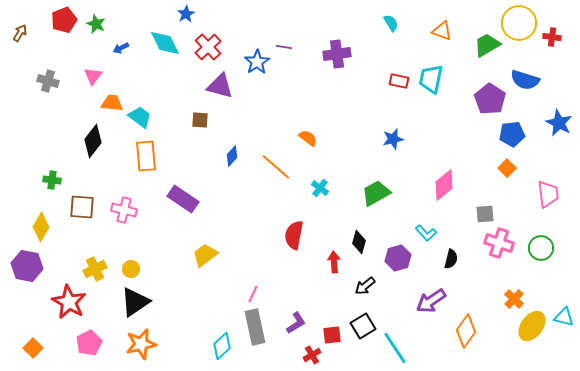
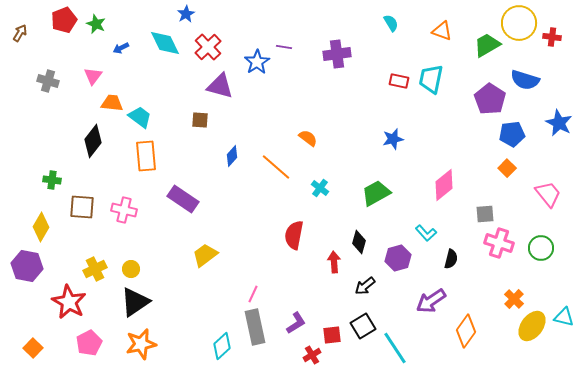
pink trapezoid at (548, 194): rotated 32 degrees counterclockwise
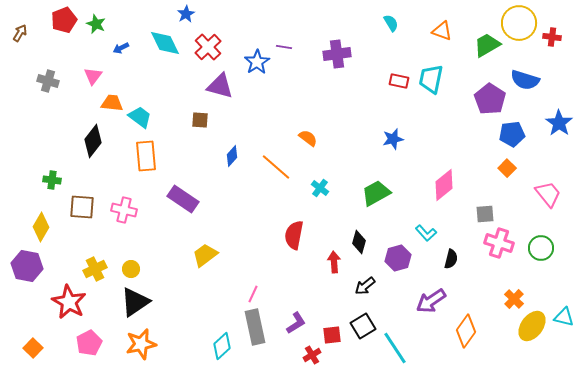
blue star at (559, 123): rotated 8 degrees clockwise
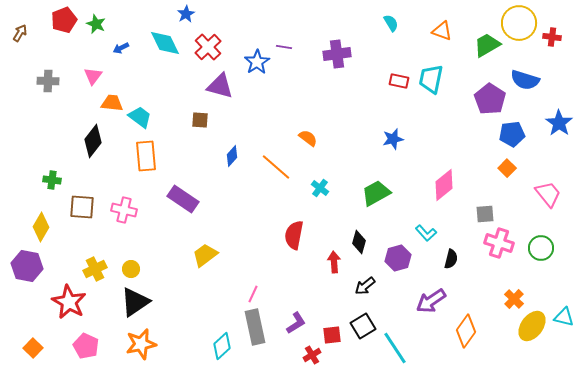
gray cross at (48, 81): rotated 15 degrees counterclockwise
pink pentagon at (89, 343): moved 3 px left, 3 px down; rotated 20 degrees counterclockwise
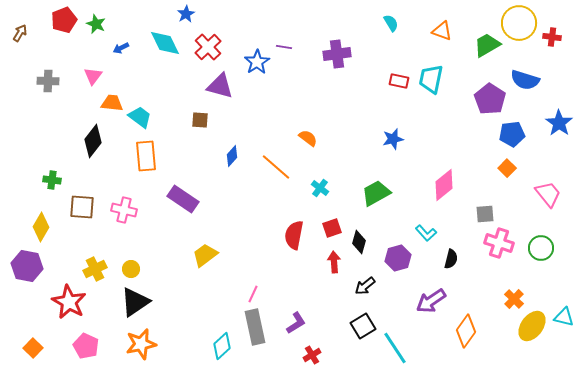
red square at (332, 335): moved 107 px up; rotated 12 degrees counterclockwise
